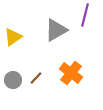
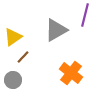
brown line: moved 13 px left, 21 px up
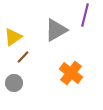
gray circle: moved 1 px right, 3 px down
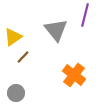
gray triangle: rotated 40 degrees counterclockwise
orange cross: moved 3 px right, 2 px down
gray circle: moved 2 px right, 10 px down
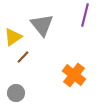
gray triangle: moved 14 px left, 5 px up
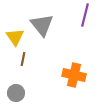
yellow triangle: moved 2 px right; rotated 30 degrees counterclockwise
brown line: moved 2 px down; rotated 32 degrees counterclockwise
orange cross: rotated 25 degrees counterclockwise
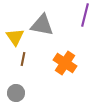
gray triangle: rotated 40 degrees counterclockwise
orange cross: moved 9 px left, 12 px up; rotated 20 degrees clockwise
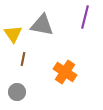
purple line: moved 2 px down
yellow triangle: moved 2 px left, 3 px up
orange cross: moved 9 px down
gray circle: moved 1 px right, 1 px up
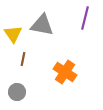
purple line: moved 1 px down
